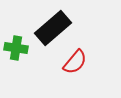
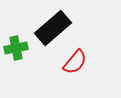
green cross: rotated 20 degrees counterclockwise
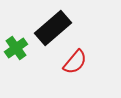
green cross: rotated 25 degrees counterclockwise
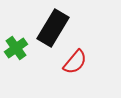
black rectangle: rotated 18 degrees counterclockwise
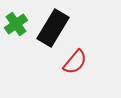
green cross: moved 24 px up
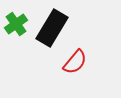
black rectangle: moved 1 px left
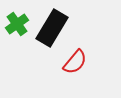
green cross: moved 1 px right
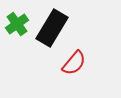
red semicircle: moved 1 px left, 1 px down
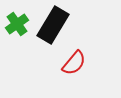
black rectangle: moved 1 px right, 3 px up
